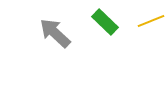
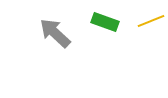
green rectangle: rotated 24 degrees counterclockwise
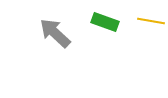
yellow line: rotated 32 degrees clockwise
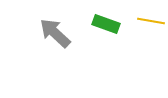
green rectangle: moved 1 px right, 2 px down
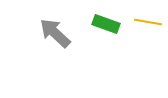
yellow line: moved 3 px left, 1 px down
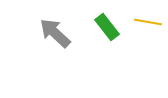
green rectangle: moved 1 px right, 3 px down; rotated 32 degrees clockwise
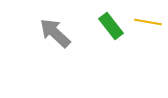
green rectangle: moved 4 px right, 1 px up
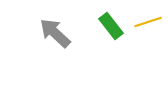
yellow line: rotated 28 degrees counterclockwise
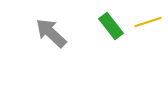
gray arrow: moved 4 px left
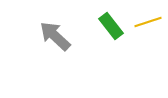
gray arrow: moved 4 px right, 3 px down
